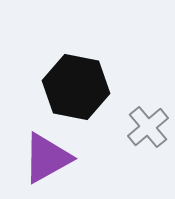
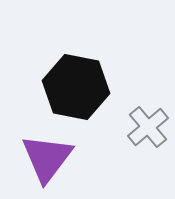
purple triangle: rotated 24 degrees counterclockwise
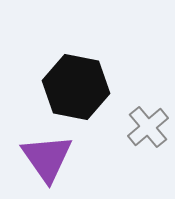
purple triangle: rotated 12 degrees counterclockwise
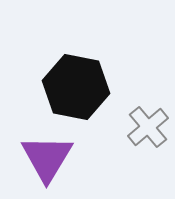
purple triangle: rotated 6 degrees clockwise
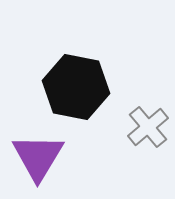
purple triangle: moved 9 px left, 1 px up
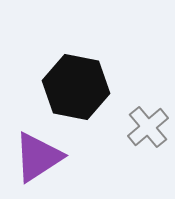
purple triangle: rotated 26 degrees clockwise
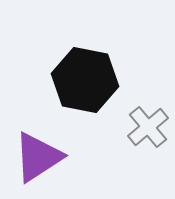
black hexagon: moved 9 px right, 7 px up
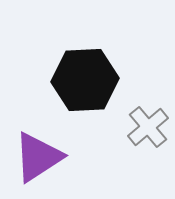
black hexagon: rotated 14 degrees counterclockwise
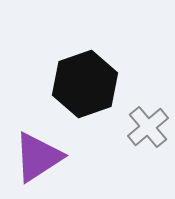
black hexagon: moved 4 px down; rotated 16 degrees counterclockwise
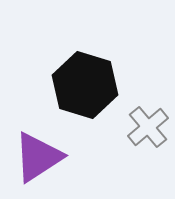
black hexagon: moved 1 px down; rotated 24 degrees counterclockwise
